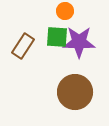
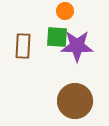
purple star: moved 2 px left, 4 px down
brown rectangle: rotated 30 degrees counterclockwise
brown circle: moved 9 px down
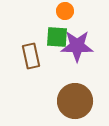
brown rectangle: moved 8 px right, 10 px down; rotated 15 degrees counterclockwise
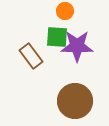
brown rectangle: rotated 25 degrees counterclockwise
